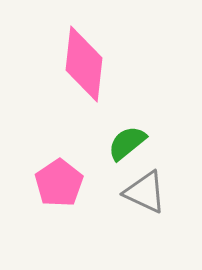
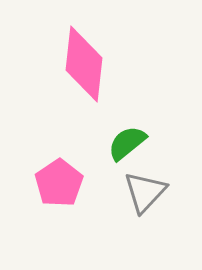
gray triangle: rotated 48 degrees clockwise
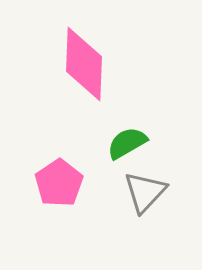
pink diamond: rotated 4 degrees counterclockwise
green semicircle: rotated 9 degrees clockwise
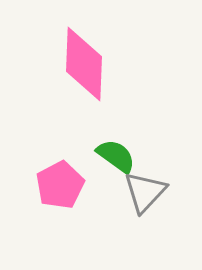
green semicircle: moved 11 px left, 13 px down; rotated 66 degrees clockwise
pink pentagon: moved 1 px right, 2 px down; rotated 6 degrees clockwise
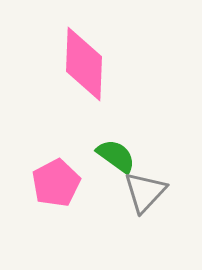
pink pentagon: moved 4 px left, 2 px up
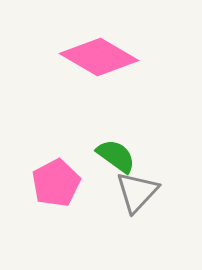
pink diamond: moved 15 px right, 7 px up; rotated 62 degrees counterclockwise
gray triangle: moved 8 px left
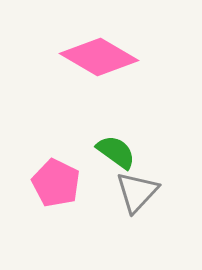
green semicircle: moved 4 px up
pink pentagon: rotated 18 degrees counterclockwise
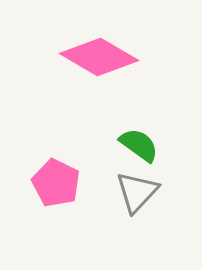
green semicircle: moved 23 px right, 7 px up
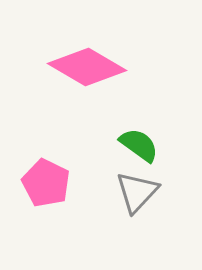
pink diamond: moved 12 px left, 10 px down
pink pentagon: moved 10 px left
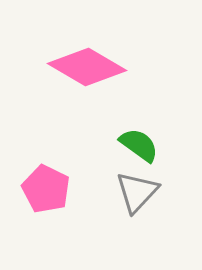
pink pentagon: moved 6 px down
